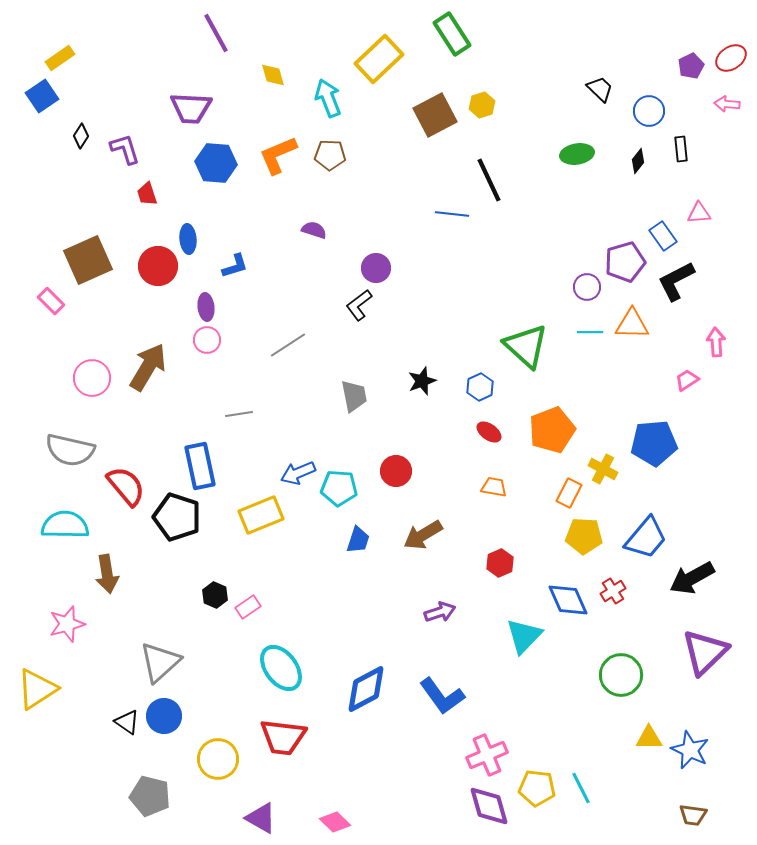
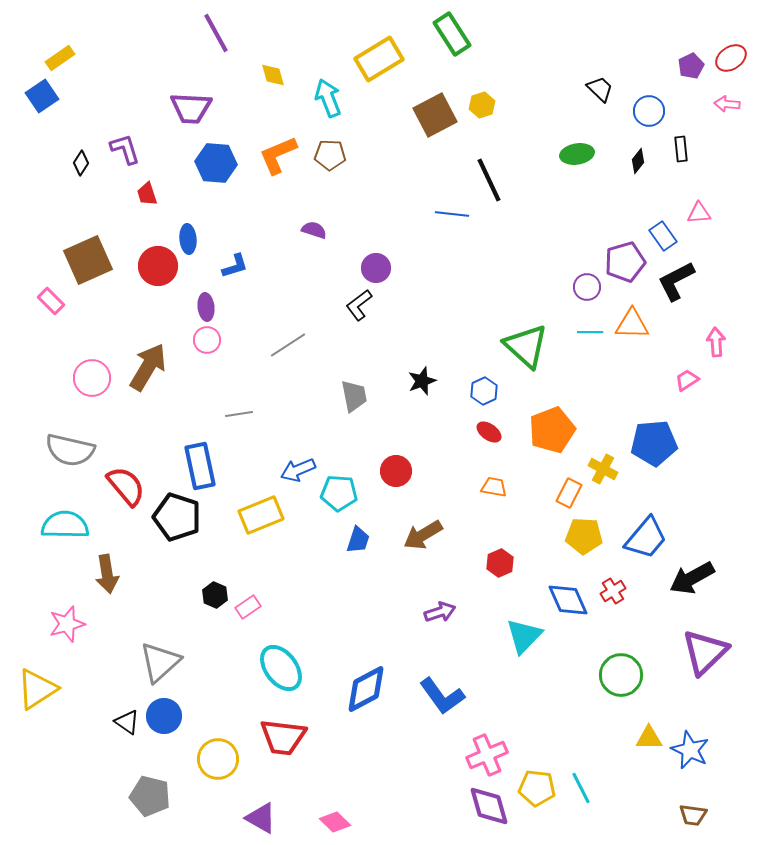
yellow rectangle at (379, 59): rotated 12 degrees clockwise
black diamond at (81, 136): moved 27 px down
blue hexagon at (480, 387): moved 4 px right, 4 px down
blue arrow at (298, 473): moved 3 px up
cyan pentagon at (339, 488): moved 5 px down
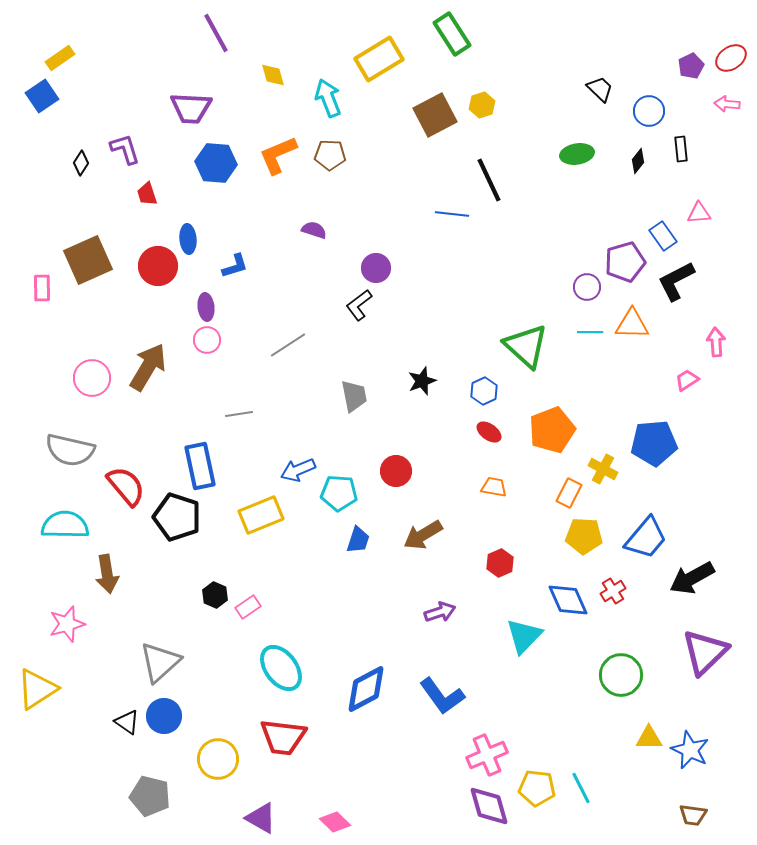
pink rectangle at (51, 301): moved 9 px left, 13 px up; rotated 44 degrees clockwise
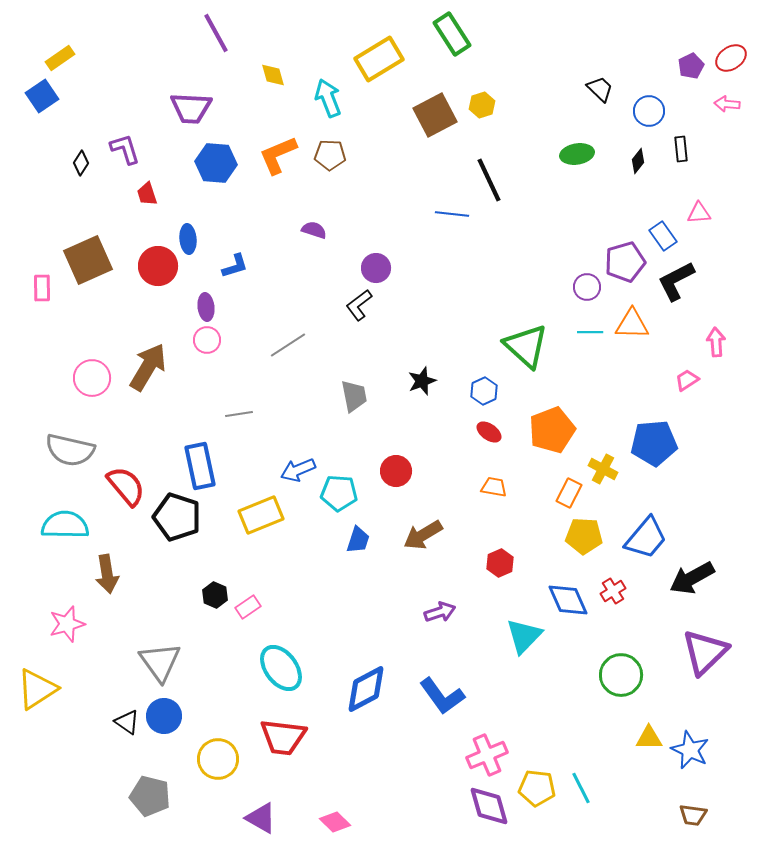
gray triangle at (160, 662): rotated 24 degrees counterclockwise
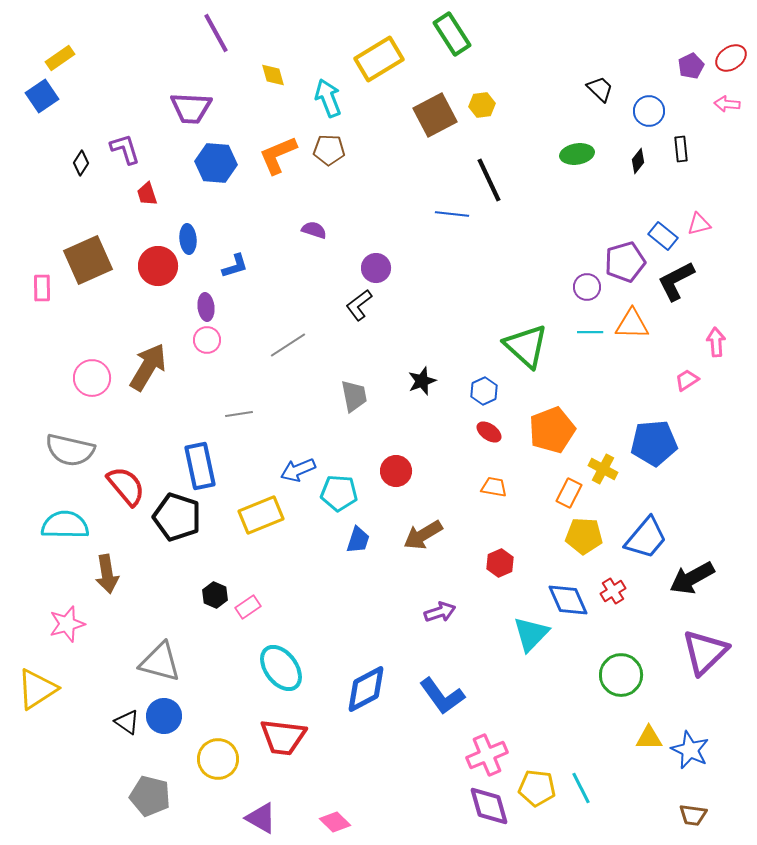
yellow hexagon at (482, 105): rotated 10 degrees clockwise
brown pentagon at (330, 155): moved 1 px left, 5 px up
pink triangle at (699, 213): moved 11 px down; rotated 10 degrees counterclockwise
blue rectangle at (663, 236): rotated 16 degrees counterclockwise
cyan triangle at (524, 636): moved 7 px right, 2 px up
gray triangle at (160, 662): rotated 39 degrees counterclockwise
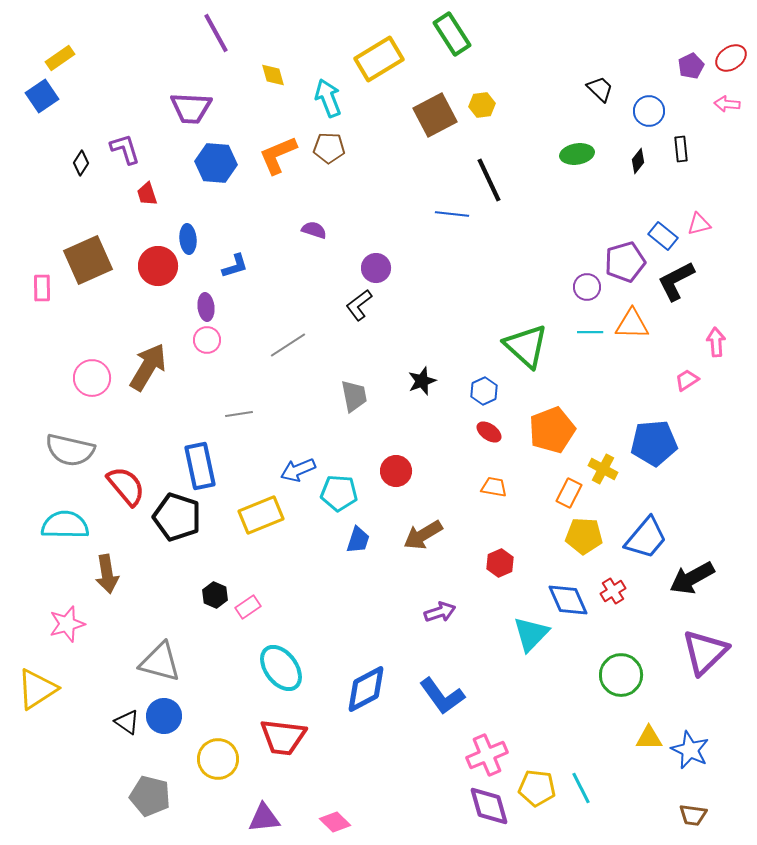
brown pentagon at (329, 150): moved 2 px up
purple triangle at (261, 818): moved 3 px right; rotated 36 degrees counterclockwise
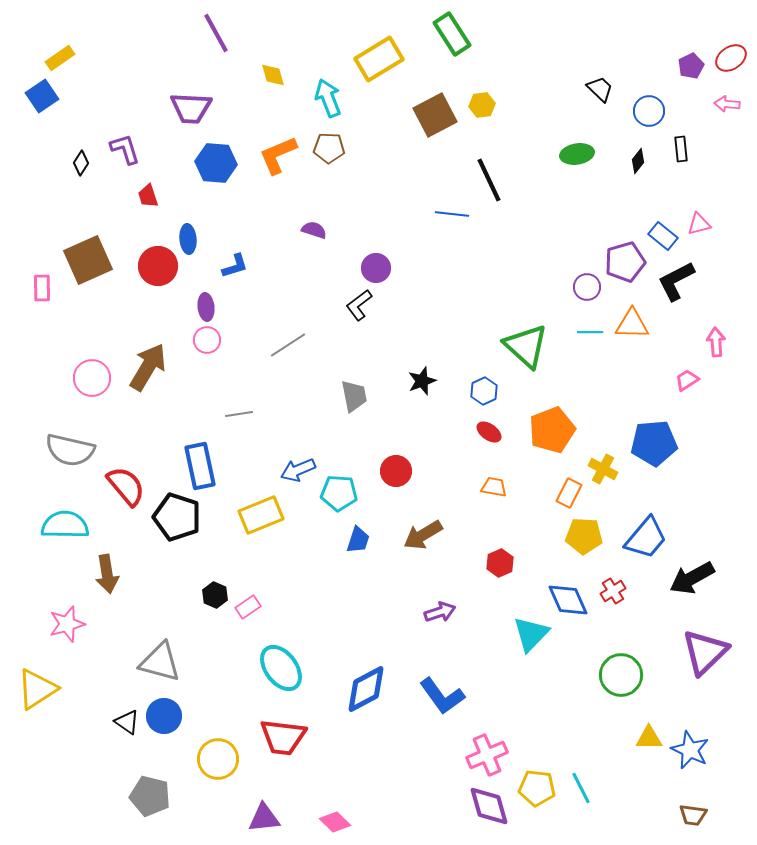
red trapezoid at (147, 194): moved 1 px right, 2 px down
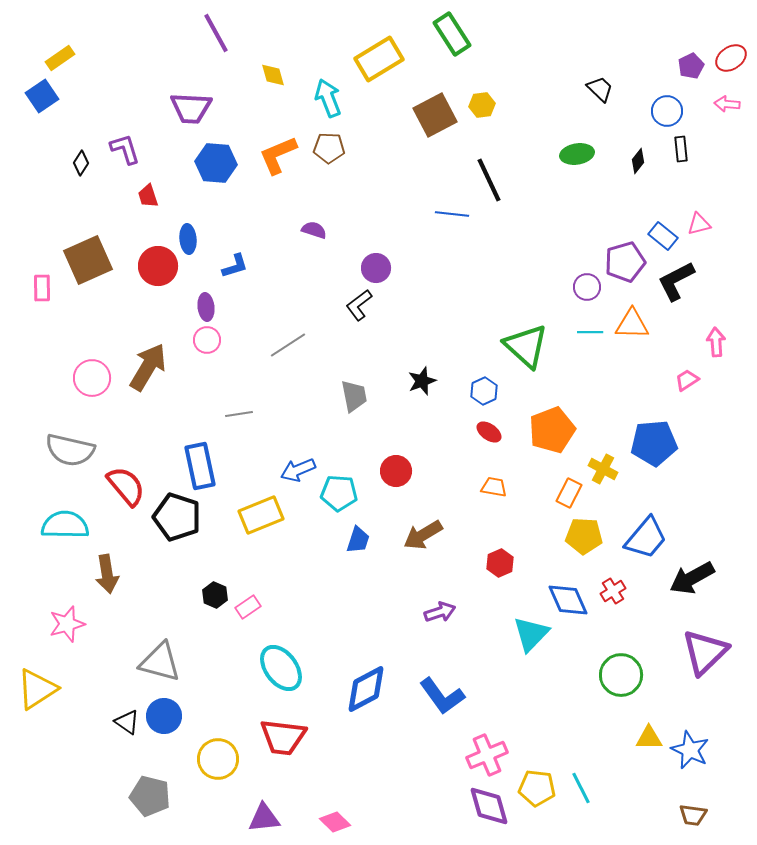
blue circle at (649, 111): moved 18 px right
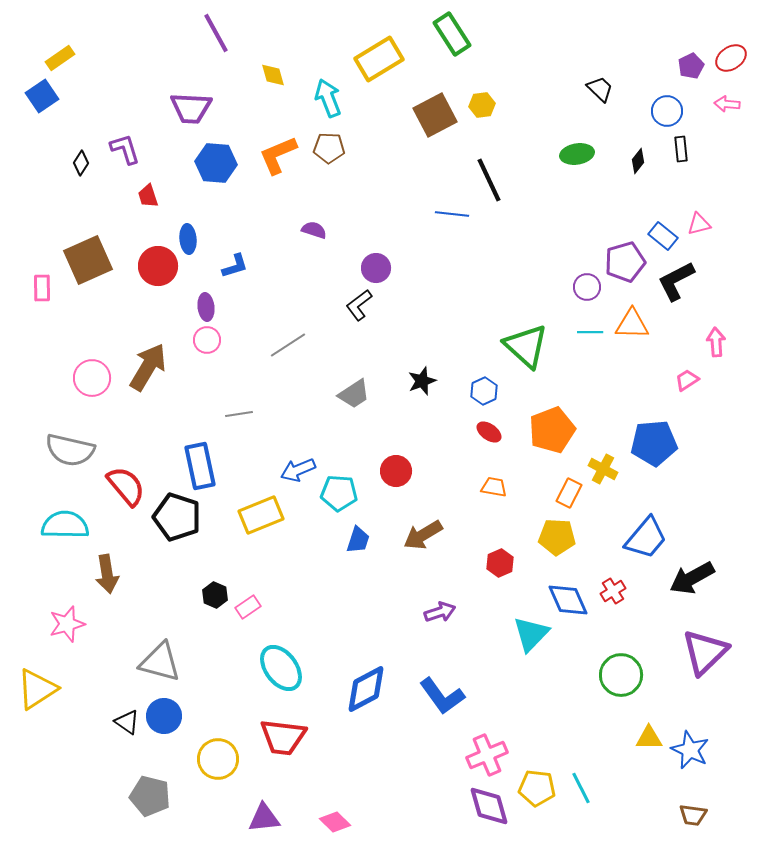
gray trapezoid at (354, 396): moved 2 px up; rotated 68 degrees clockwise
yellow pentagon at (584, 536): moved 27 px left, 1 px down
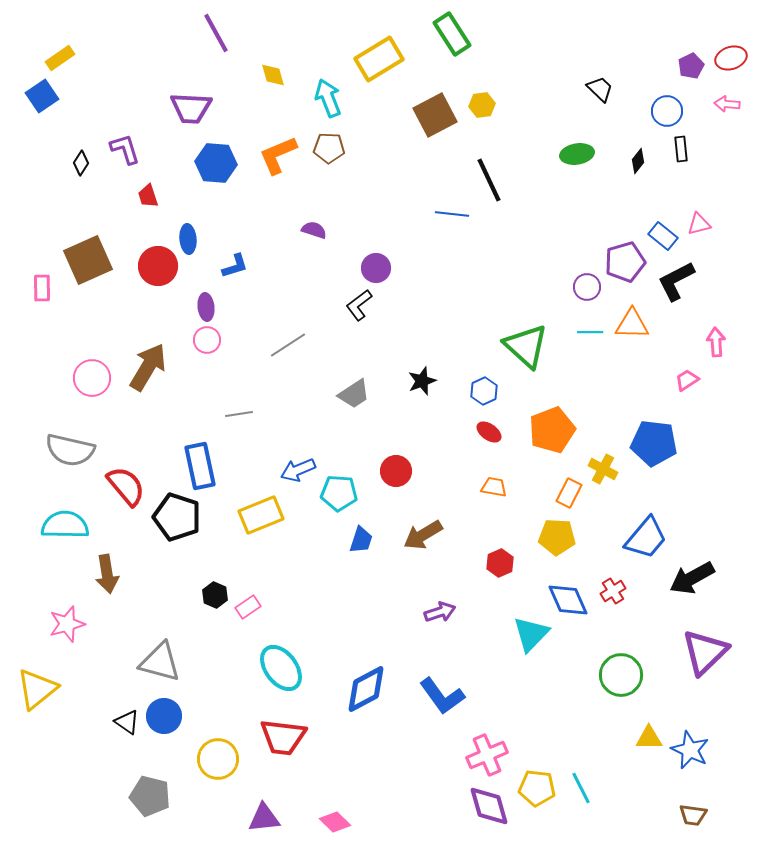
red ellipse at (731, 58): rotated 16 degrees clockwise
blue pentagon at (654, 443): rotated 12 degrees clockwise
blue trapezoid at (358, 540): moved 3 px right
yellow triangle at (37, 689): rotated 6 degrees counterclockwise
